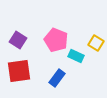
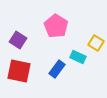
pink pentagon: moved 14 px up; rotated 10 degrees clockwise
cyan rectangle: moved 2 px right, 1 px down
red square: rotated 20 degrees clockwise
blue rectangle: moved 9 px up
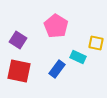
yellow square: rotated 21 degrees counterclockwise
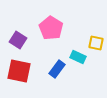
pink pentagon: moved 5 px left, 2 px down
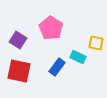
blue rectangle: moved 2 px up
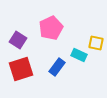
pink pentagon: rotated 15 degrees clockwise
cyan rectangle: moved 1 px right, 2 px up
red square: moved 2 px right, 2 px up; rotated 30 degrees counterclockwise
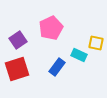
purple square: rotated 24 degrees clockwise
red square: moved 4 px left
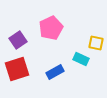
cyan rectangle: moved 2 px right, 4 px down
blue rectangle: moved 2 px left, 5 px down; rotated 24 degrees clockwise
